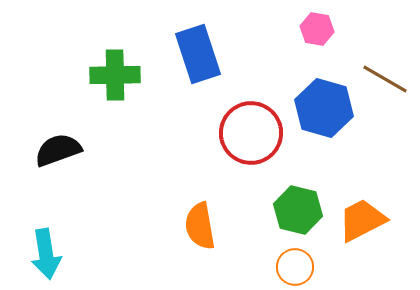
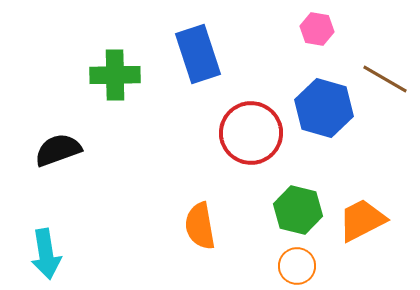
orange circle: moved 2 px right, 1 px up
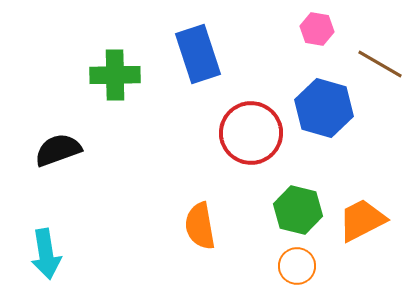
brown line: moved 5 px left, 15 px up
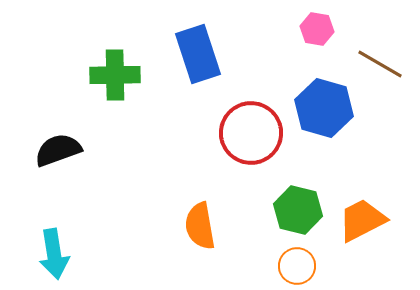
cyan arrow: moved 8 px right
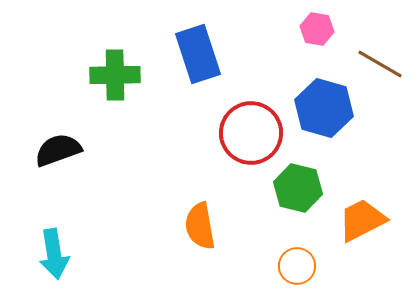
green hexagon: moved 22 px up
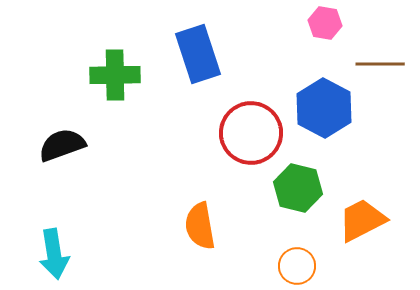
pink hexagon: moved 8 px right, 6 px up
brown line: rotated 30 degrees counterclockwise
blue hexagon: rotated 12 degrees clockwise
black semicircle: moved 4 px right, 5 px up
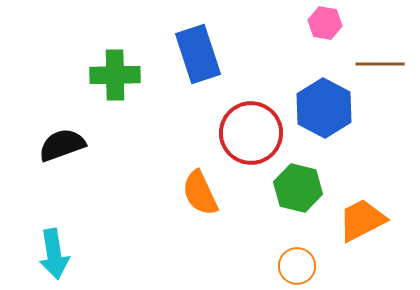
orange semicircle: moved 33 px up; rotated 15 degrees counterclockwise
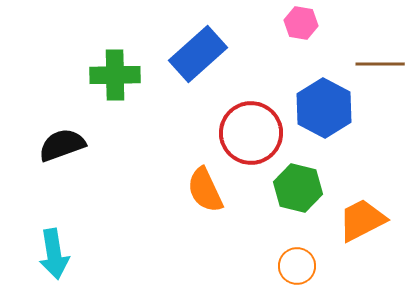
pink hexagon: moved 24 px left
blue rectangle: rotated 66 degrees clockwise
orange semicircle: moved 5 px right, 3 px up
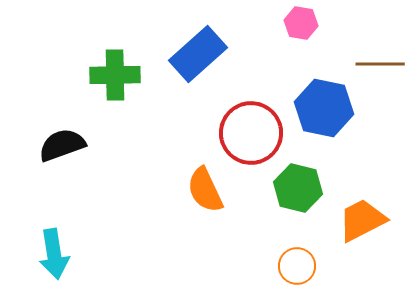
blue hexagon: rotated 16 degrees counterclockwise
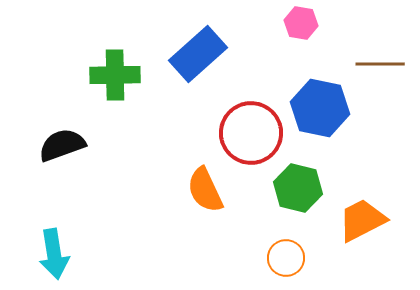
blue hexagon: moved 4 px left
orange circle: moved 11 px left, 8 px up
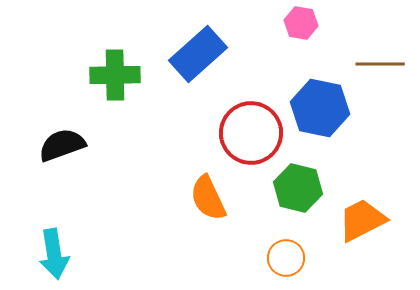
orange semicircle: moved 3 px right, 8 px down
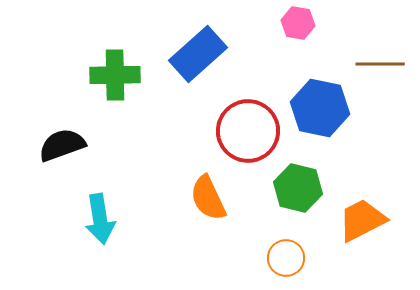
pink hexagon: moved 3 px left
red circle: moved 3 px left, 2 px up
cyan arrow: moved 46 px right, 35 px up
